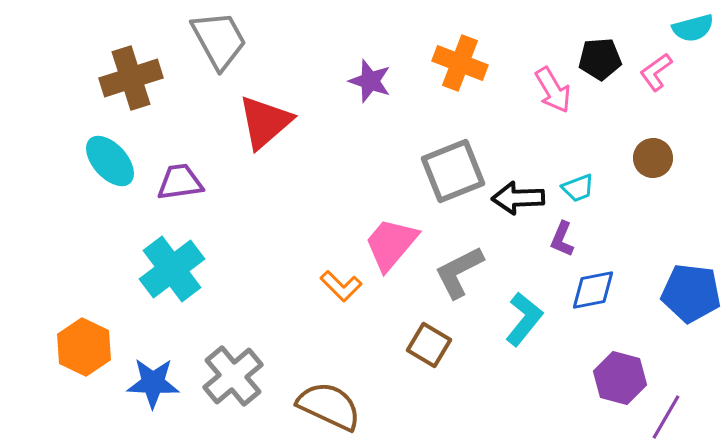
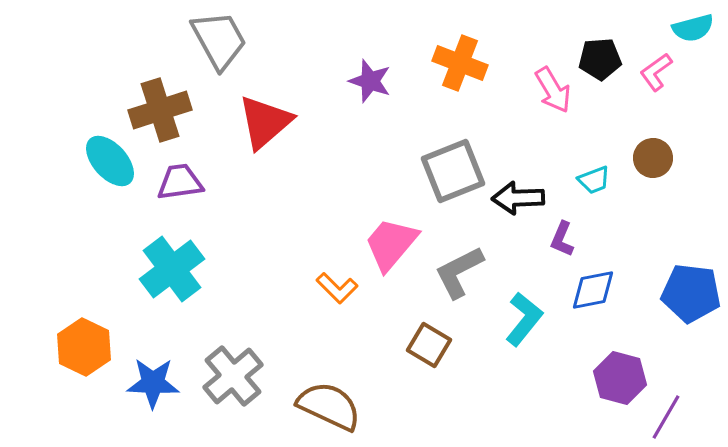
brown cross: moved 29 px right, 32 px down
cyan trapezoid: moved 16 px right, 8 px up
orange L-shape: moved 4 px left, 2 px down
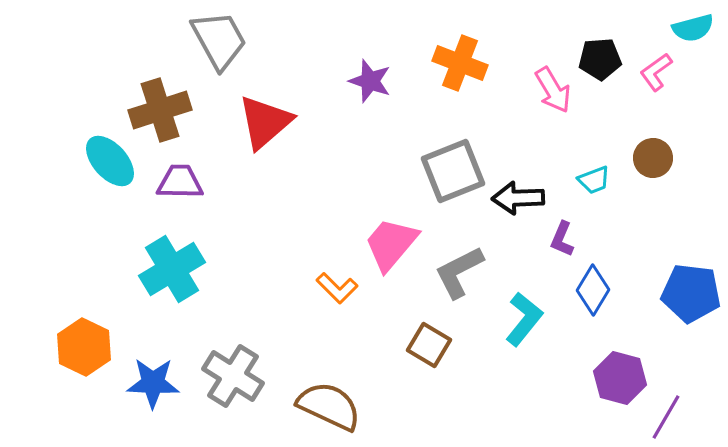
purple trapezoid: rotated 9 degrees clockwise
cyan cross: rotated 6 degrees clockwise
blue diamond: rotated 48 degrees counterclockwise
gray cross: rotated 18 degrees counterclockwise
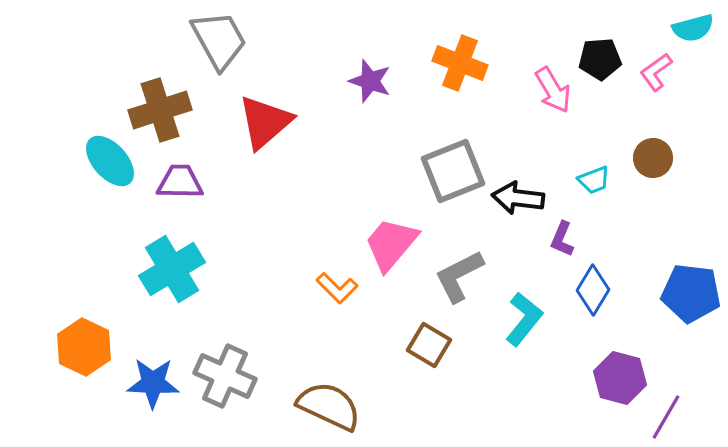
black arrow: rotated 9 degrees clockwise
gray L-shape: moved 4 px down
gray cross: moved 8 px left; rotated 8 degrees counterclockwise
